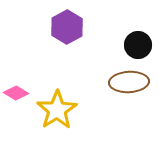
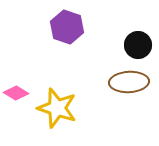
purple hexagon: rotated 12 degrees counterclockwise
yellow star: moved 2 px up; rotated 21 degrees counterclockwise
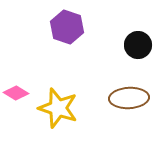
brown ellipse: moved 16 px down
yellow star: moved 1 px right
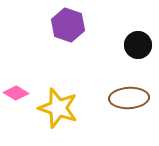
purple hexagon: moved 1 px right, 2 px up
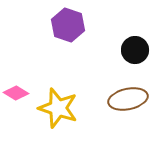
black circle: moved 3 px left, 5 px down
brown ellipse: moved 1 px left, 1 px down; rotated 9 degrees counterclockwise
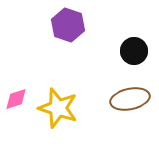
black circle: moved 1 px left, 1 px down
pink diamond: moved 6 px down; rotated 50 degrees counterclockwise
brown ellipse: moved 2 px right
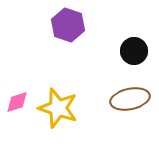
pink diamond: moved 1 px right, 3 px down
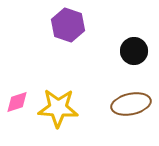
brown ellipse: moved 1 px right, 5 px down
yellow star: rotated 15 degrees counterclockwise
